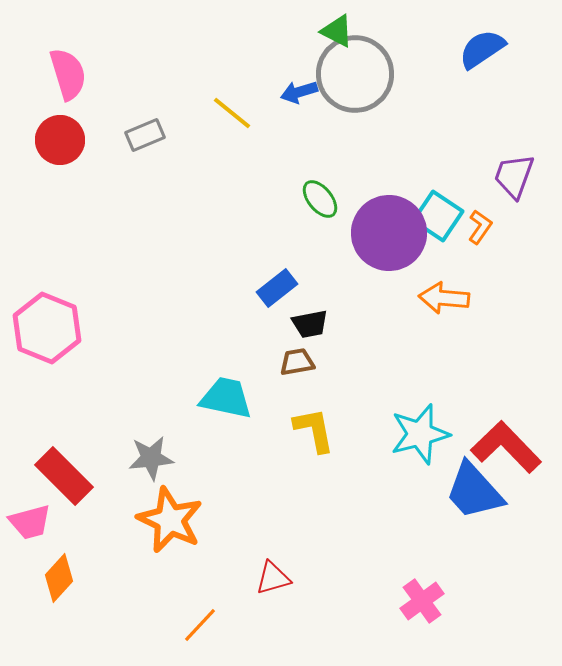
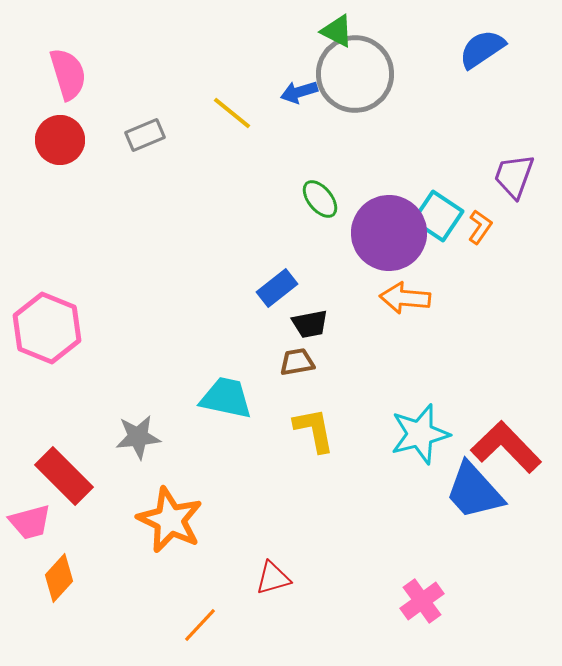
orange arrow: moved 39 px left
gray star: moved 13 px left, 21 px up
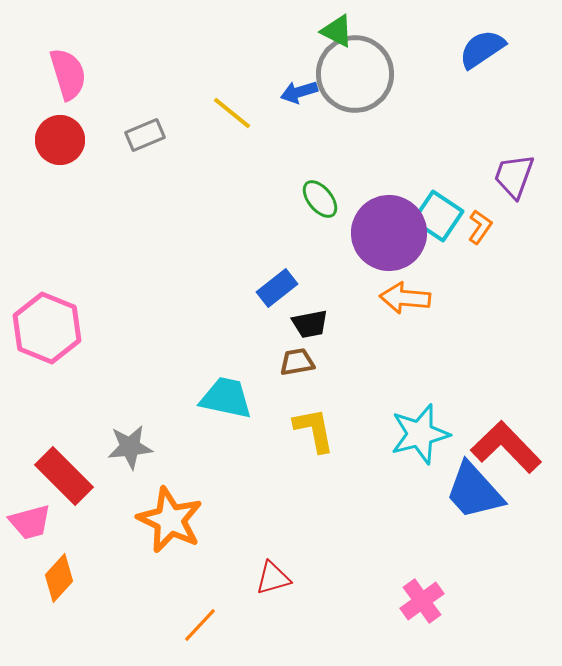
gray star: moved 8 px left, 10 px down
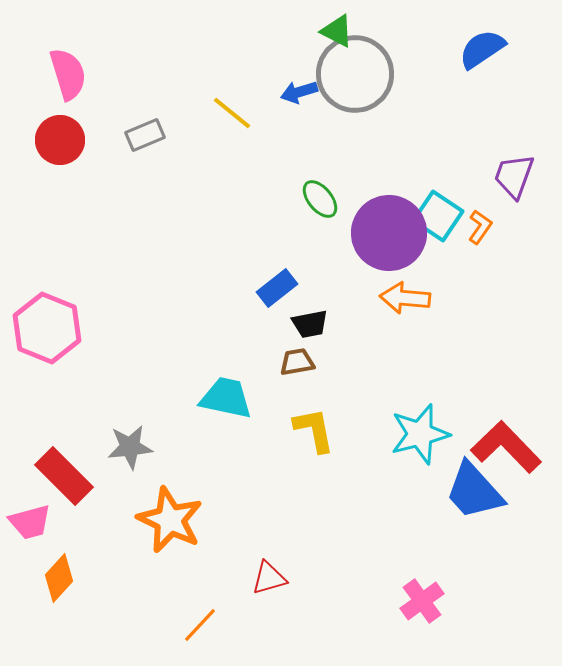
red triangle: moved 4 px left
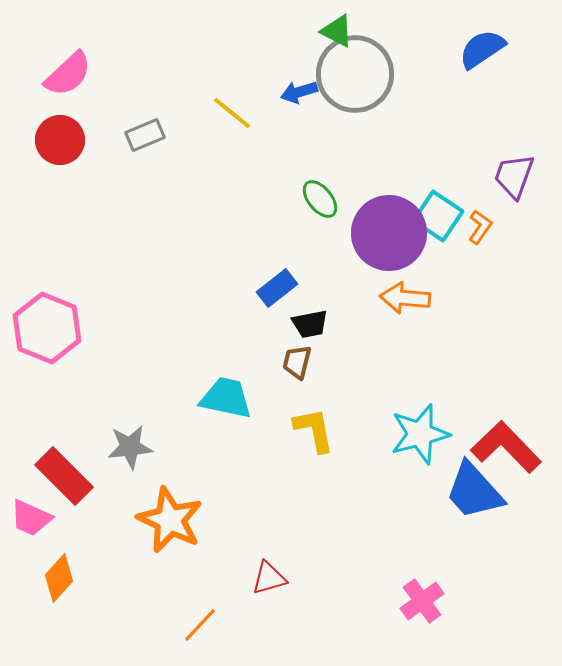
pink semicircle: rotated 64 degrees clockwise
brown trapezoid: rotated 66 degrees counterclockwise
pink trapezoid: moved 1 px right, 4 px up; rotated 39 degrees clockwise
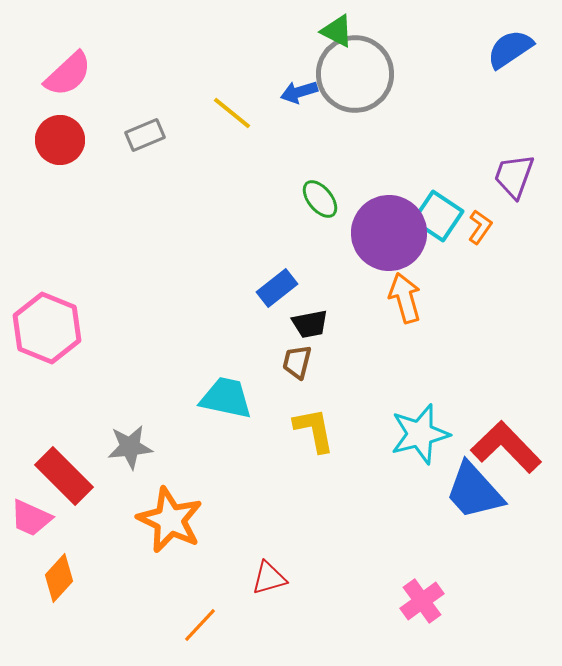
blue semicircle: moved 28 px right
orange arrow: rotated 69 degrees clockwise
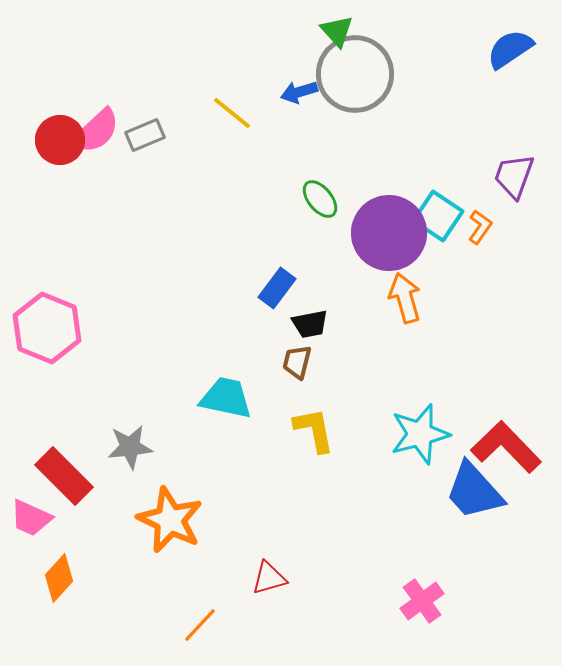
green triangle: rotated 21 degrees clockwise
pink semicircle: moved 28 px right, 57 px down
blue rectangle: rotated 15 degrees counterclockwise
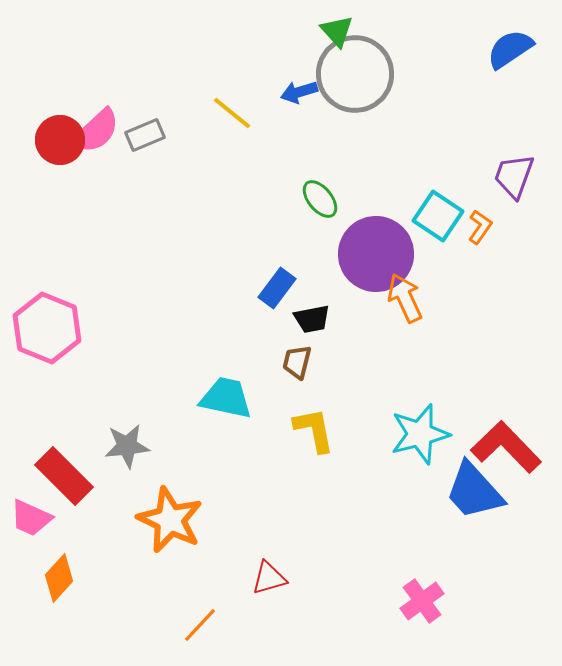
purple circle: moved 13 px left, 21 px down
orange arrow: rotated 9 degrees counterclockwise
black trapezoid: moved 2 px right, 5 px up
gray star: moved 3 px left, 1 px up
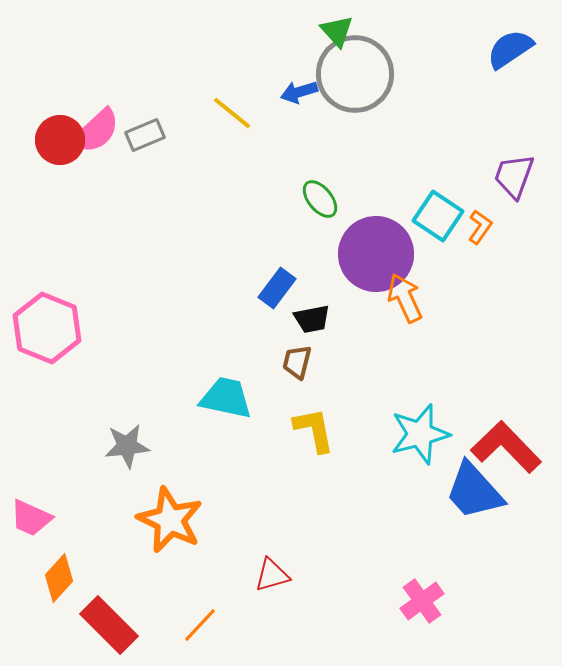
red rectangle: moved 45 px right, 149 px down
red triangle: moved 3 px right, 3 px up
